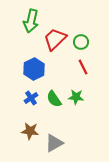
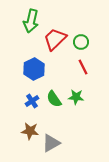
blue cross: moved 1 px right, 3 px down
gray triangle: moved 3 px left
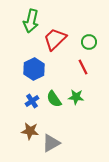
green circle: moved 8 px right
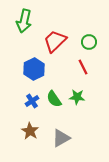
green arrow: moved 7 px left
red trapezoid: moved 2 px down
green star: moved 1 px right
brown star: rotated 24 degrees clockwise
gray triangle: moved 10 px right, 5 px up
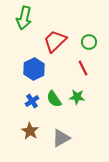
green arrow: moved 3 px up
red line: moved 1 px down
